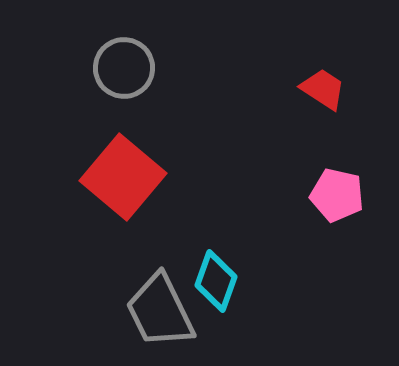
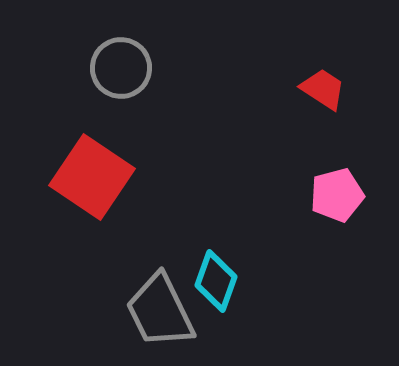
gray circle: moved 3 px left
red square: moved 31 px left; rotated 6 degrees counterclockwise
pink pentagon: rotated 28 degrees counterclockwise
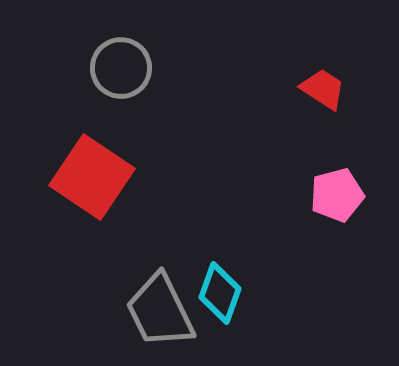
cyan diamond: moved 4 px right, 12 px down
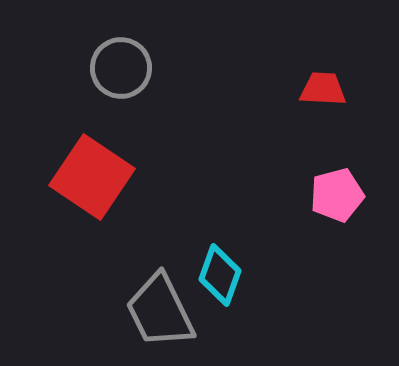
red trapezoid: rotated 30 degrees counterclockwise
cyan diamond: moved 18 px up
